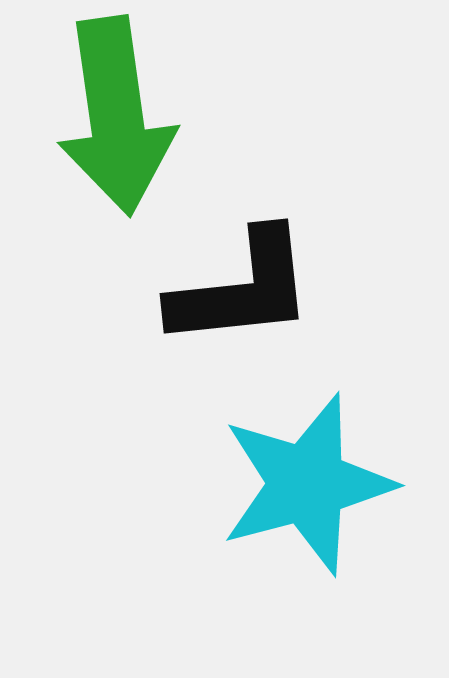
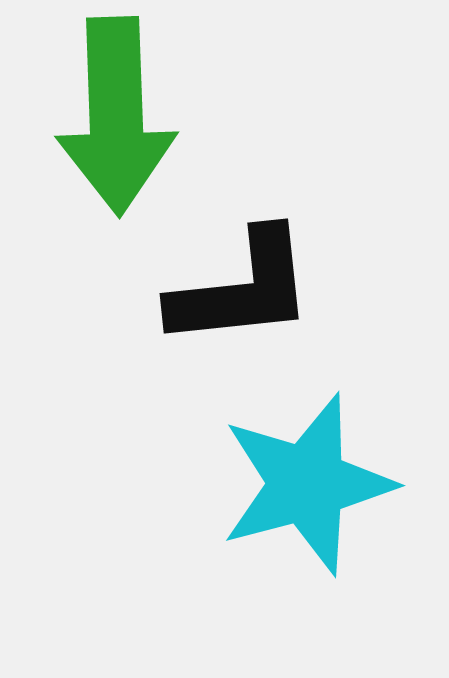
green arrow: rotated 6 degrees clockwise
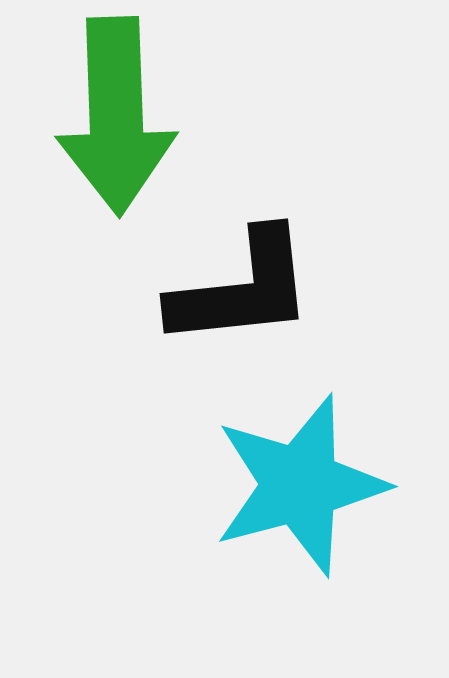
cyan star: moved 7 px left, 1 px down
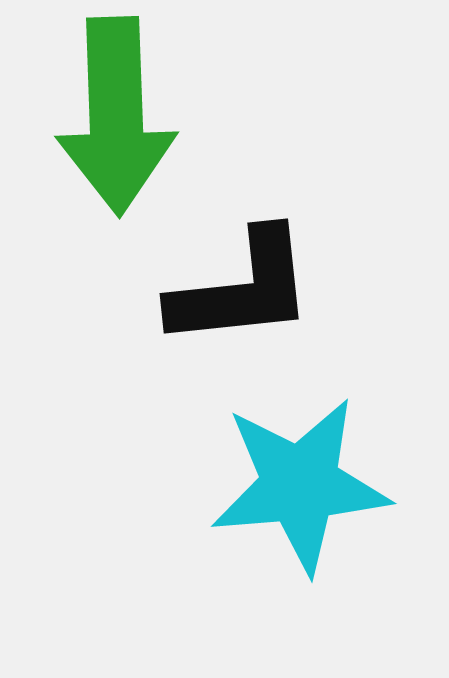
cyan star: rotated 10 degrees clockwise
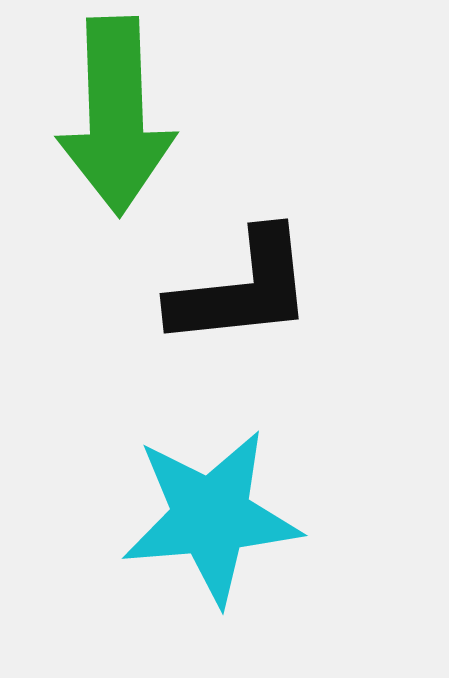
cyan star: moved 89 px left, 32 px down
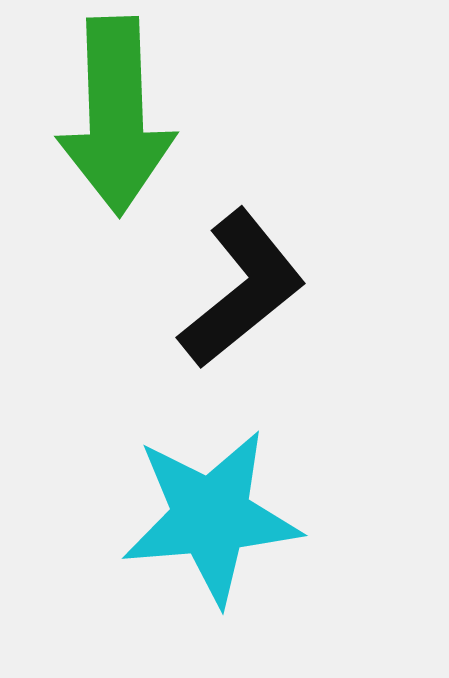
black L-shape: rotated 33 degrees counterclockwise
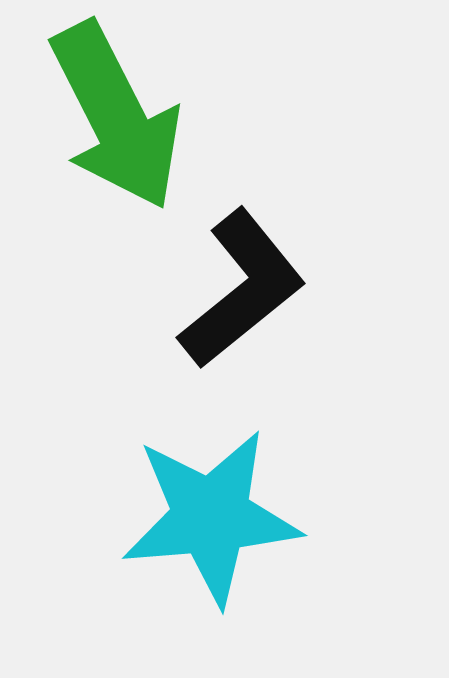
green arrow: rotated 25 degrees counterclockwise
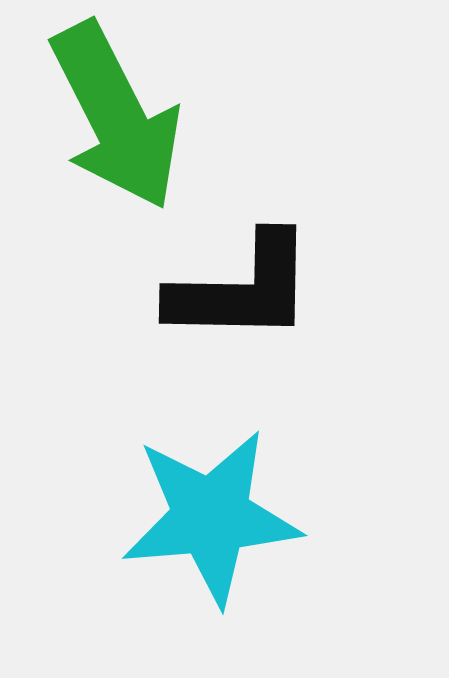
black L-shape: rotated 40 degrees clockwise
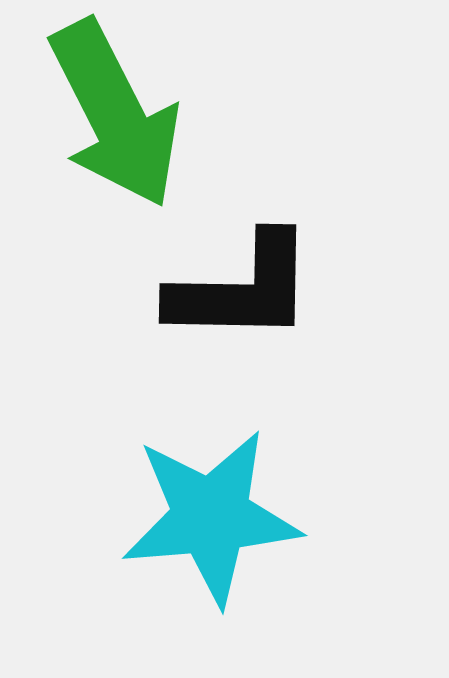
green arrow: moved 1 px left, 2 px up
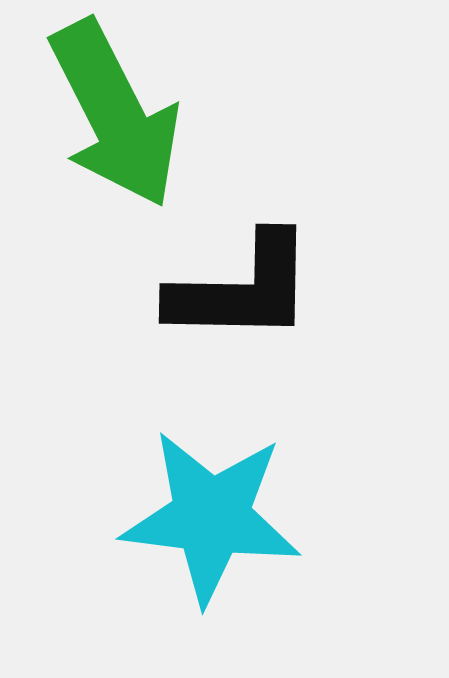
cyan star: rotated 12 degrees clockwise
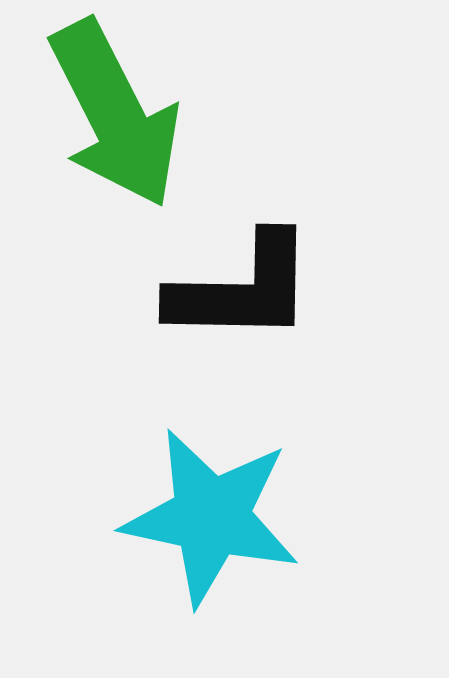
cyan star: rotated 5 degrees clockwise
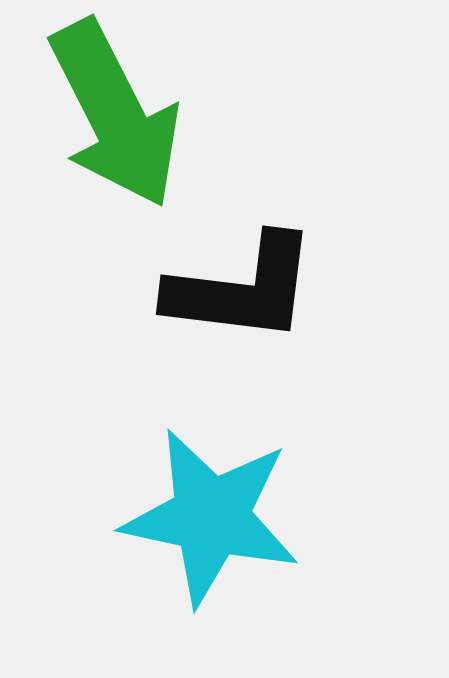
black L-shape: rotated 6 degrees clockwise
